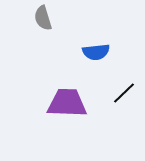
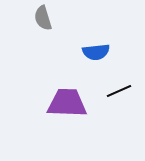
black line: moved 5 px left, 2 px up; rotated 20 degrees clockwise
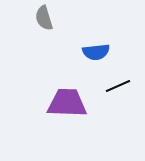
gray semicircle: moved 1 px right
black line: moved 1 px left, 5 px up
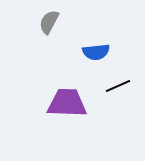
gray semicircle: moved 5 px right, 4 px down; rotated 45 degrees clockwise
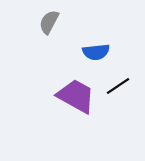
black line: rotated 10 degrees counterclockwise
purple trapezoid: moved 9 px right, 7 px up; rotated 27 degrees clockwise
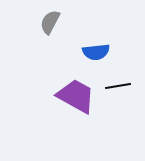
gray semicircle: moved 1 px right
black line: rotated 25 degrees clockwise
